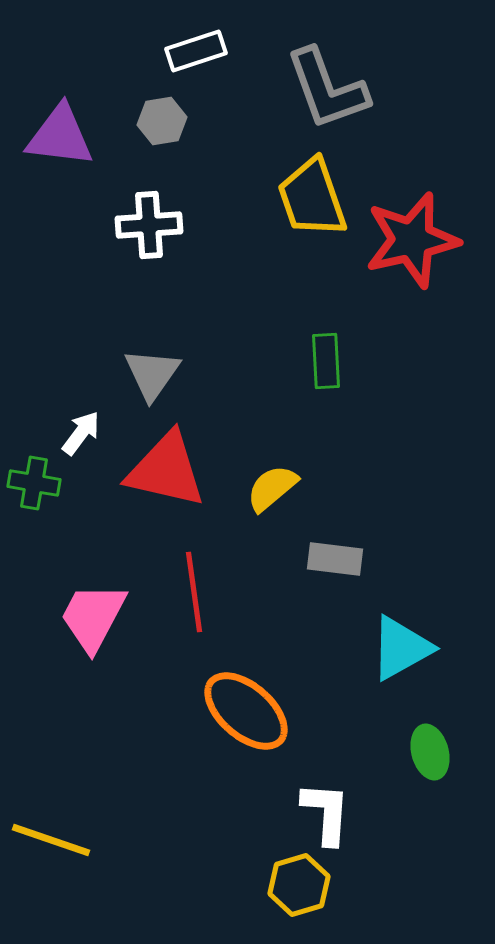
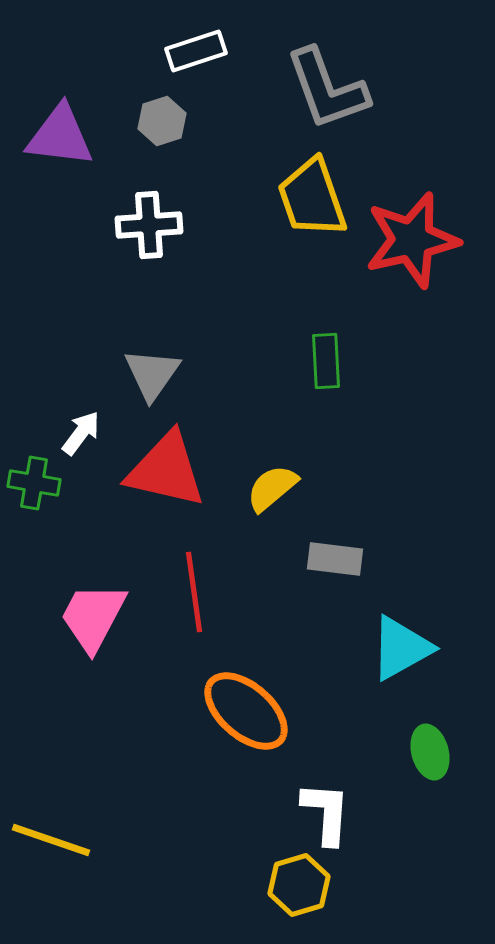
gray hexagon: rotated 9 degrees counterclockwise
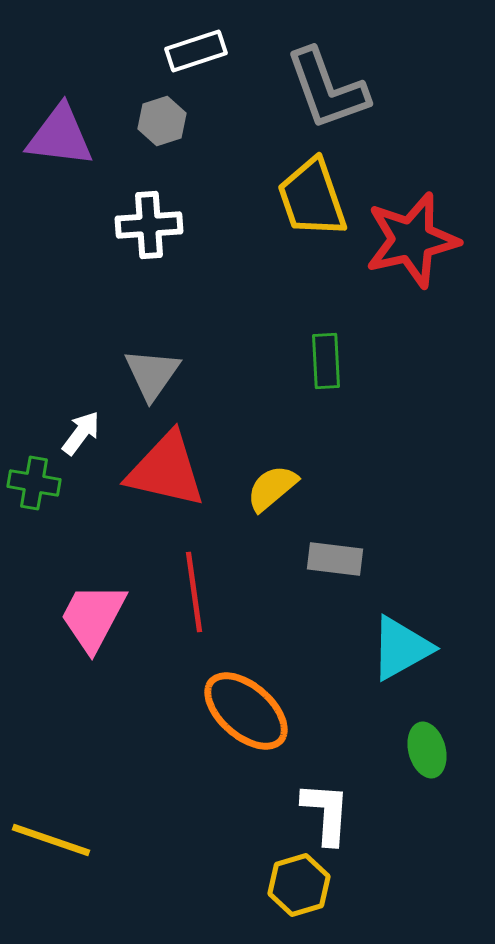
green ellipse: moved 3 px left, 2 px up
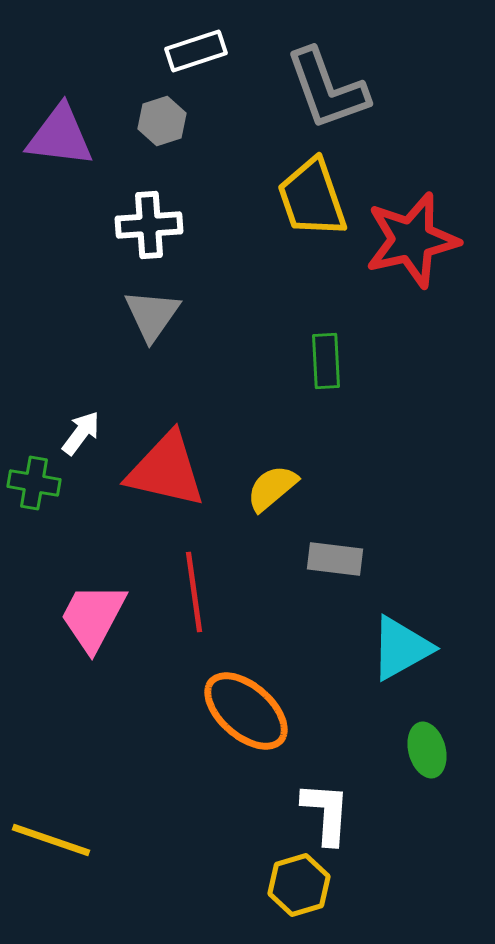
gray triangle: moved 59 px up
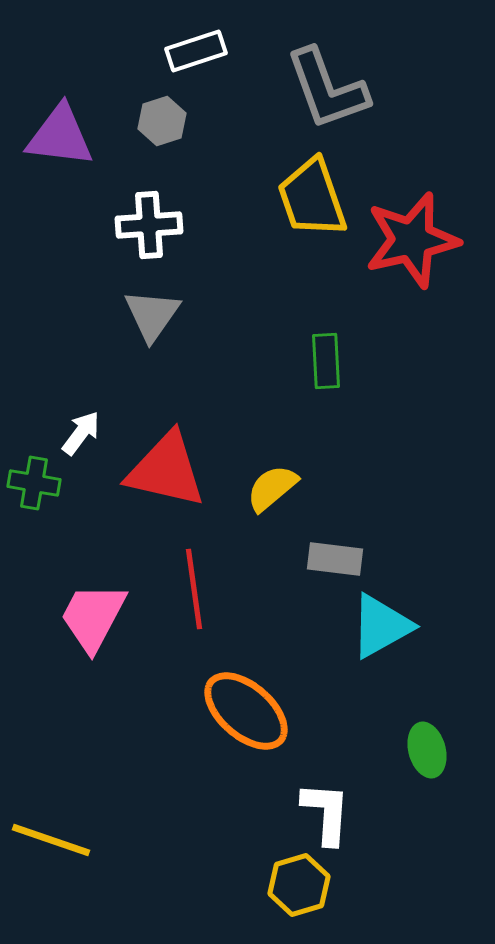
red line: moved 3 px up
cyan triangle: moved 20 px left, 22 px up
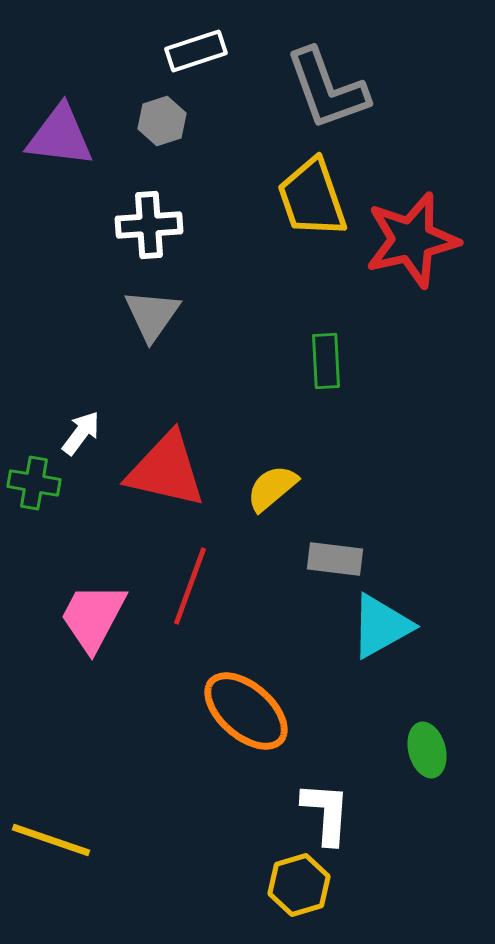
red line: moved 4 px left, 3 px up; rotated 28 degrees clockwise
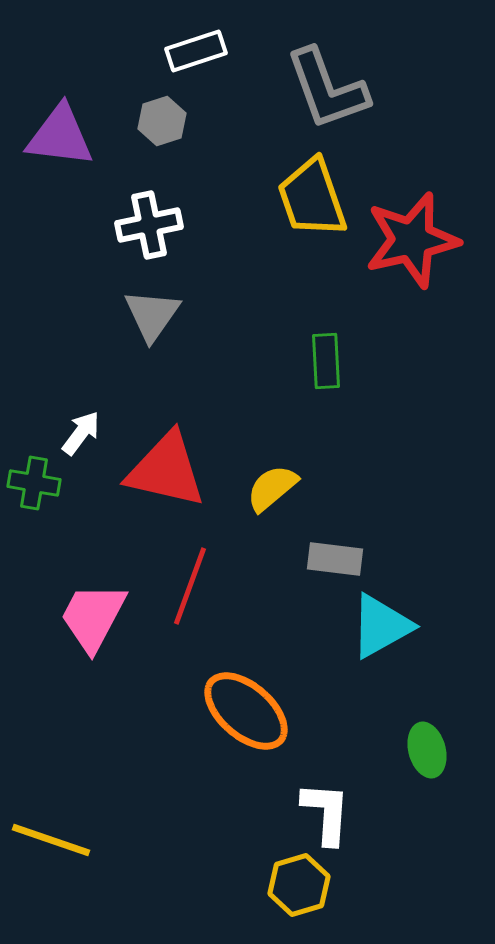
white cross: rotated 8 degrees counterclockwise
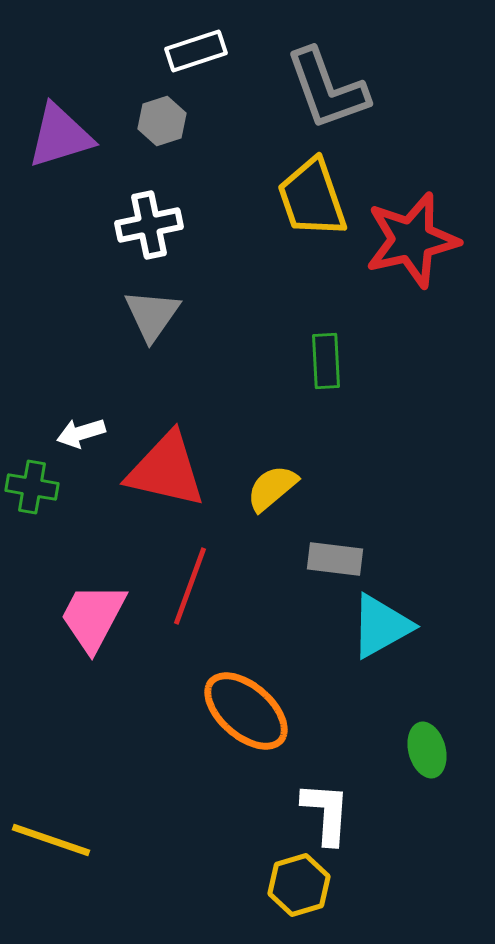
purple triangle: rotated 24 degrees counterclockwise
white arrow: rotated 144 degrees counterclockwise
green cross: moved 2 px left, 4 px down
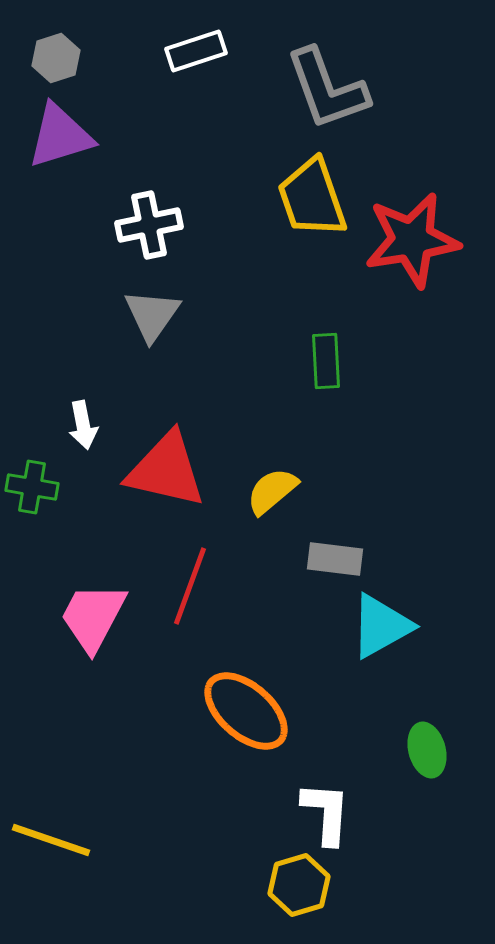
gray hexagon: moved 106 px left, 63 px up
red star: rotated 4 degrees clockwise
white arrow: moved 2 px right, 8 px up; rotated 84 degrees counterclockwise
yellow semicircle: moved 3 px down
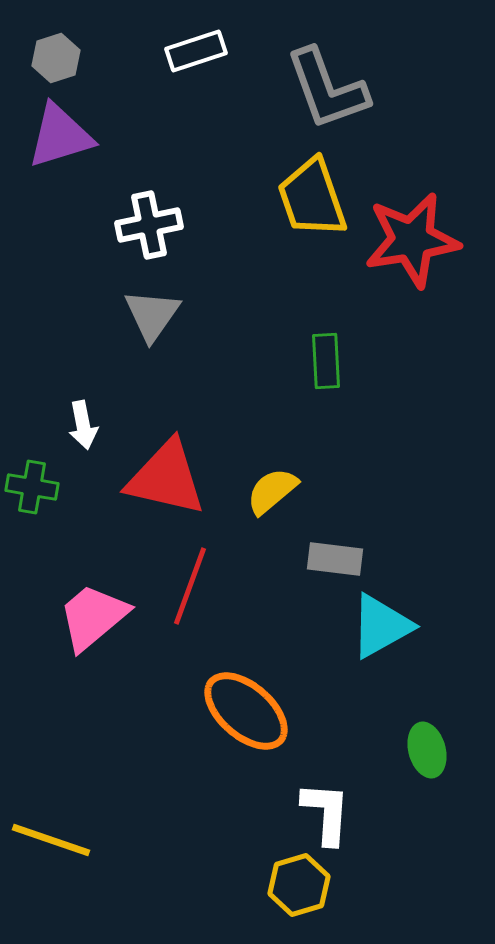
red triangle: moved 8 px down
pink trapezoid: rotated 22 degrees clockwise
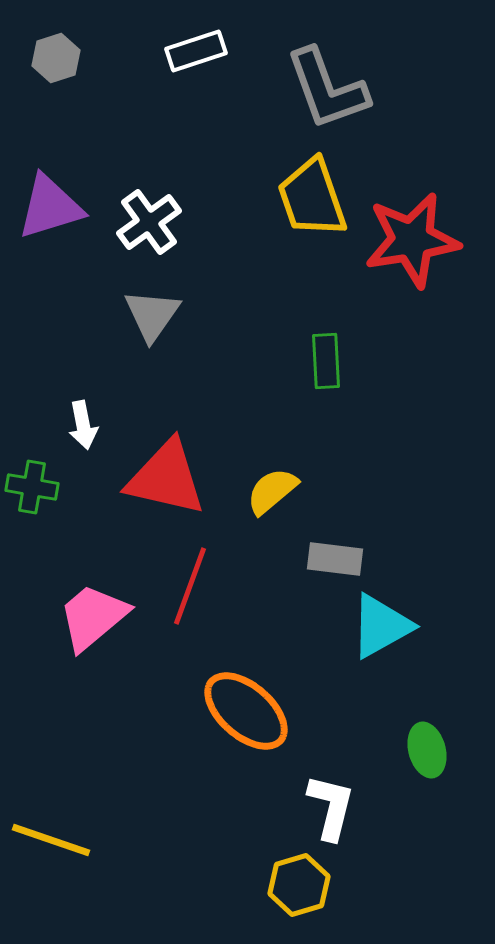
purple triangle: moved 10 px left, 71 px down
white cross: moved 3 px up; rotated 24 degrees counterclockwise
white L-shape: moved 5 px right, 6 px up; rotated 10 degrees clockwise
